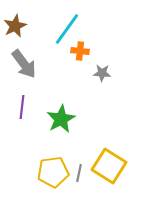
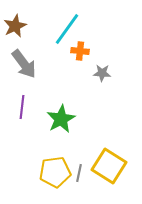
yellow pentagon: moved 2 px right
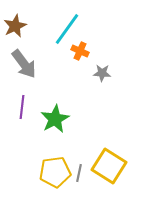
orange cross: rotated 18 degrees clockwise
green star: moved 6 px left
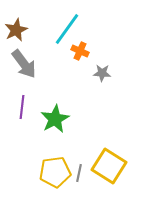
brown star: moved 1 px right, 4 px down
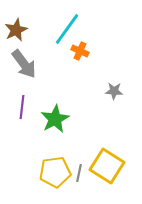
gray star: moved 12 px right, 18 px down
yellow square: moved 2 px left
